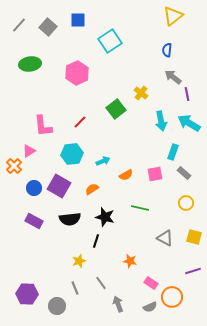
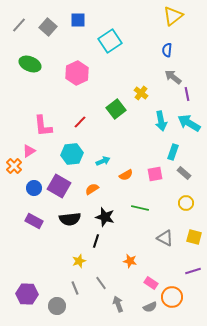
green ellipse at (30, 64): rotated 30 degrees clockwise
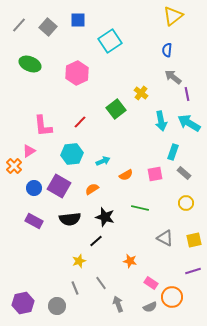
yellow square at (194, 237): moved 3 px down; rotated 28 degrees counterclockwise
black line at (96, 241): rotated 32 degrees clockwise
purple hexagon at (27, 294): moved 4 px left, 9 px down; rotated 15 degrees counterclockwise
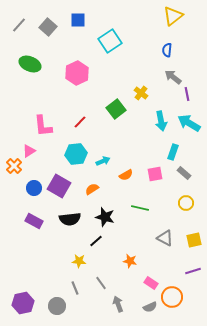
cyan hexagon at (72, 154): moved 4 px right
yellow star at (79, 261): rotated 24 degrees clockwise
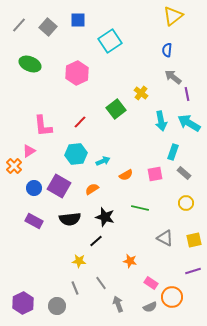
purple hexagon at (23, 303): rotated 15 degrees counterclockwise
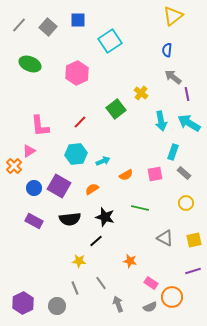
pink L-shape at (43, 126): moved 3 px left
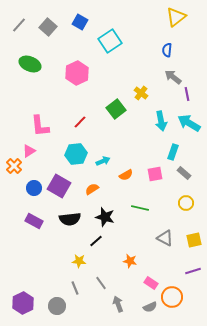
yellow triangle at (173, 16): moved 3 px right, 1 px down
blue square at (78, 20): moved 2 px right, 2 px down; rotated 28 degrees clockwise
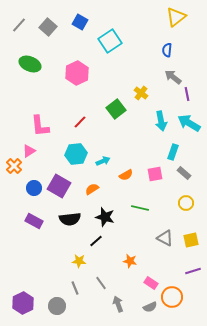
yellow square at (194, 240): moved 3 px left
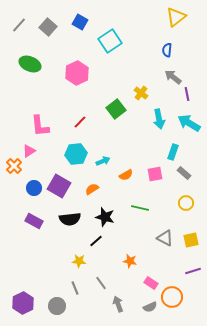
cyan arrow at (161, 121): moved 2 px left, 2 px up
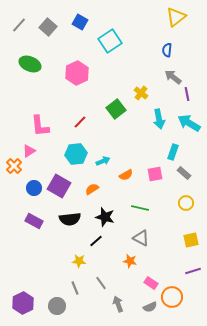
gray triangle at (165, 238): moved 24 px left
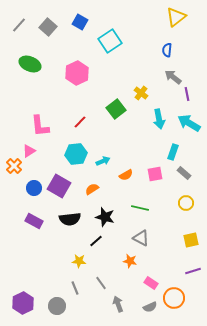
orange circle at (172, 297): moved 2 px right, 1 px down
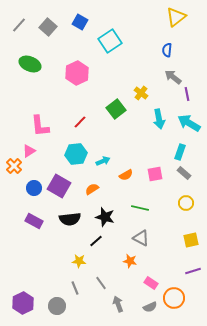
cyan rectangle at (173, 152): moved 7 px right
